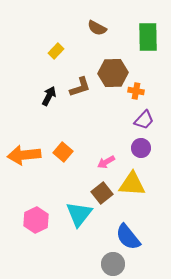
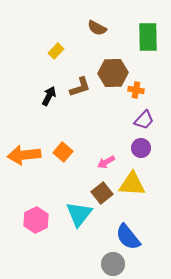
orange cross: moved 1 px up
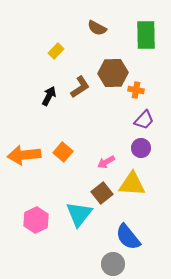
green rectangle: moved 2 px left, 2 px up
brown L-shape: rotated 15 degrees counterclockwise
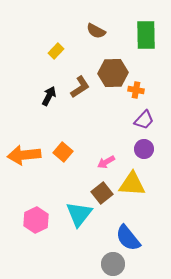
brown semicircle: moved 1 px left, 3 px down
purple circle: moved 3 px right, 1 px down
blue semicircle: moved 1 px down
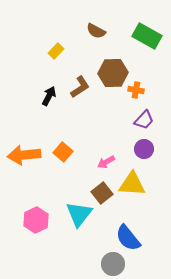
green rectangle: moved 1 px right, 1 px down; rotated 60 degrees counterclockwise
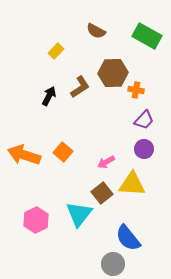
orange arrow: rotated 24 degrees clockwise
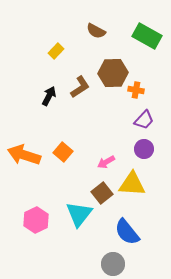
blue semicircle: moved 1 px left, 6 px up
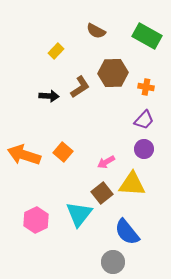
orange cross: moved 10 px right, 3 px up
black arrow: rotated 66 degrees clockwise
gray circle: moved 2 px up
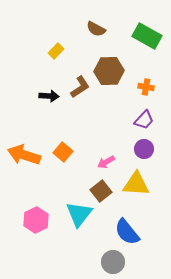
brown semicircle: moved 2 px up
brown hexagon: moved 4 px left, 2 px up
yellow triangle: moved 4 px right
brown square: moved 1 px left, 2 px up
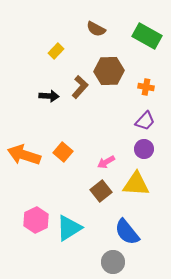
brown L-shape: rotated 15 degrees counterclockwise
purple trapezoid: moved 1 px right, 1 px down
cyan triangle: moved 10 px left, 14 px down; rotated 20 degrees clockwise
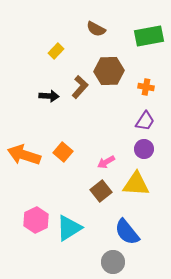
green rectangle: moved 2 px right; rotated 40 degrees counterclockwise
purple trapezoid: rotated 10 degrees counterclockwise
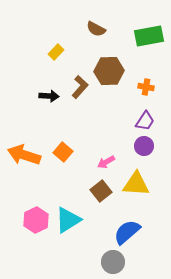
yellow rectangle: moved 1 px down
purple circle: moved 3 px up
cyan triangle: moved 1 px left, 8 px up
blue semicircle: rotated 88 degrees clockwise
